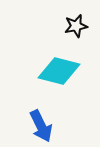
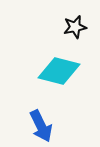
black star: moved 1 px left, 1 px down
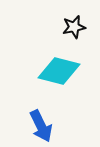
black star: moved 1 px left
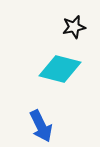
cyan diamond: moved 1 px right, 2 px up
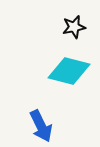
cyan diamond: moved 9 px right, 2 px down
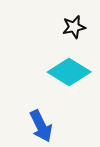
cyan diamond: moved 1 px down; rotated 18 degrees clockwise
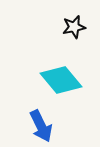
cyan diamond: moved 8 px left, 8 px down; rotated 18 degrees clockwise
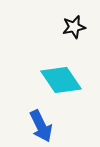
cyan diamond: rotated 6 degrees clockwise
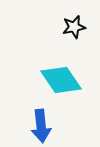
blue arrow: rotated 20 degrees clockwise
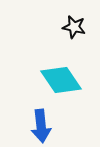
black star: rotated 25 degrees clockwise
